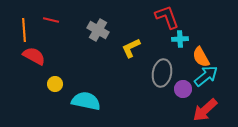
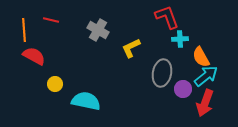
red arrow: moved 7 px up; rotated 28 degrees counterclockwise
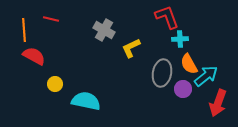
red line: moved 1 px up
gray cross: moved 6 px right
orange semicircle: moved 12 px left, 7 px down
red arrow: moved 13 px right
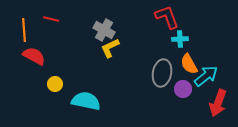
yellow L-shape: moved 21 px left
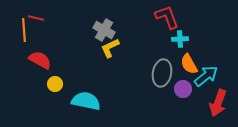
red line: moved 15 px left, 1 px up
red semicircle: moved 6 px right, 4 px down
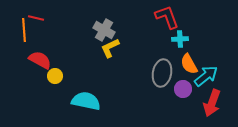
yellow circle: moved 8 px up
red arrow: moved 6 px left
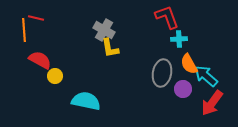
cyan cross: moved 1 px left
yellow L-shape: rotated 75 degrees counterclockwise
cyan arrow: rotated 100 degrees counterclockwise
red arrow: rotated 16 degrees clockwise
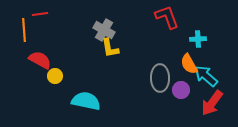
red line: moved 4 px right, 4 px up; rotated 21 degrees counterclockwise
cyan cross: moved 19 px right
gray ellipse: moved 2 px left, 5 px down; rotated 12 degrees counterclockwise
purple circle: moved 2 px left, 1 px down
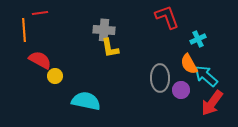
red line: moved 1 px up
gray cross: rotated 25 degrees counterclockwise
cyan cross: rotated 21 degrees counterclockwise
